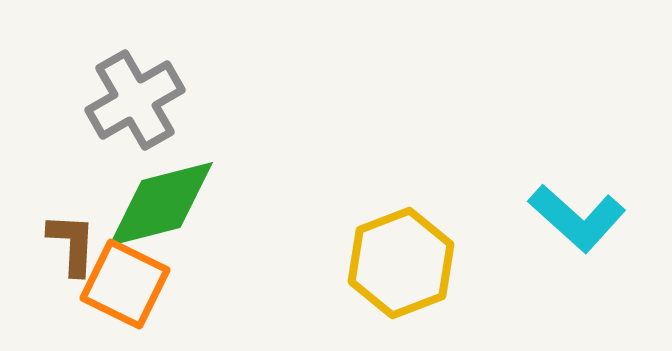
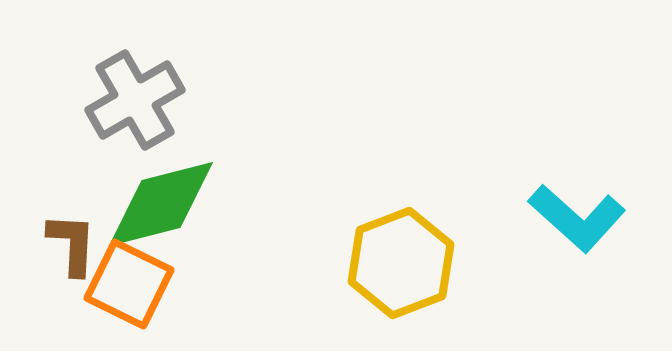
orange square: moved 4 px right
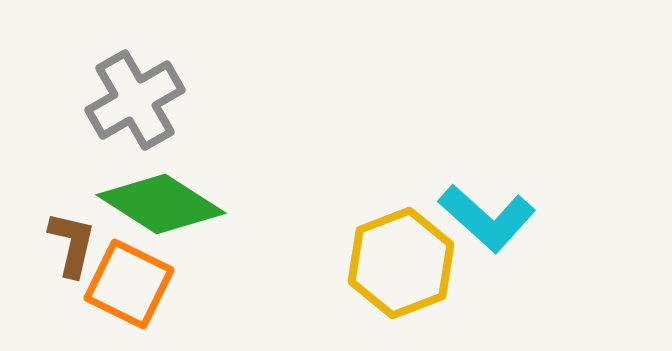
green diamond: rotated 47 degrees clockwise
cyan L-shape: moved 90 px left
brown L-shape: rotated 10 degrees clockwise
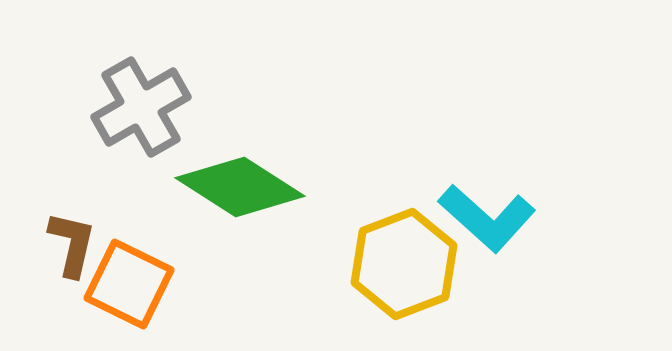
gray cross: moved 6 px right, 7 px down
green diamond: moved 79 px right, 17 px up
yellow hexagon: moved 3 px right, 1 px down
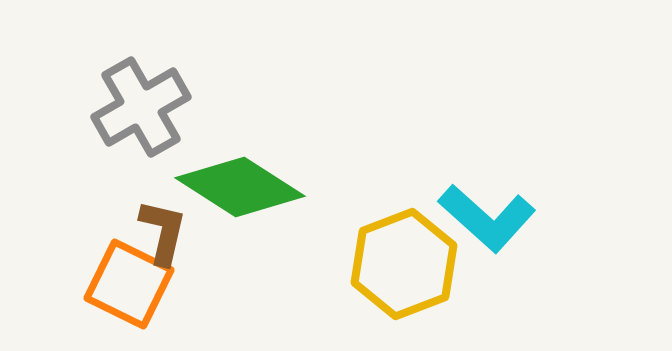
brown L-shape: moved 91 px right, 12 px up
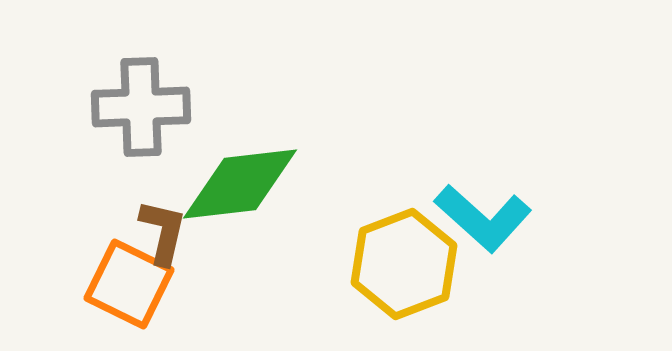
gray cross: rotated 28 degrees clockwise
green diamond: moved 3 px up; rotated 39 degrees counterclockwise
cyan L-shape: moved 4 px left
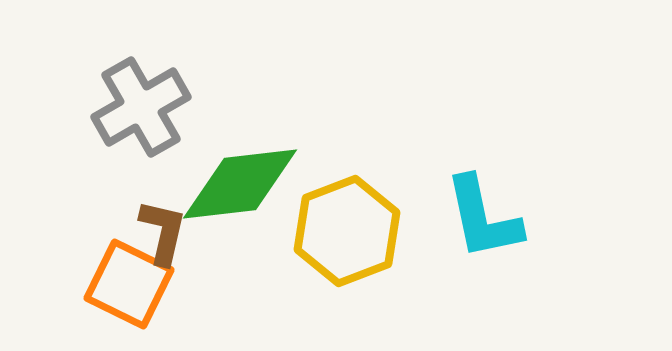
gray cross: rotated 28 degrees counterclockwise
cyan L-shape: rotated 36 degrees clockwise
yellow hexagon: moved 57 px left, 33 px up
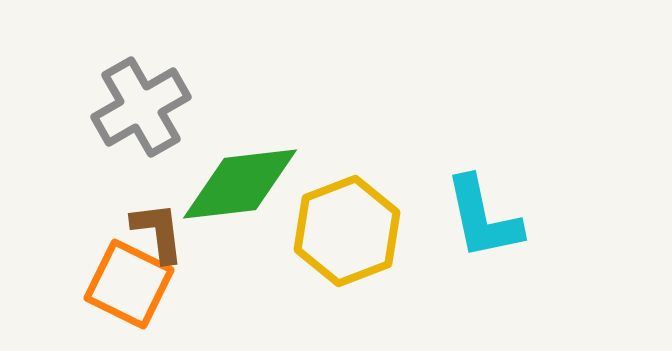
brown L-shape: moved 5 px left; rotated 20 degrees counterclockwise
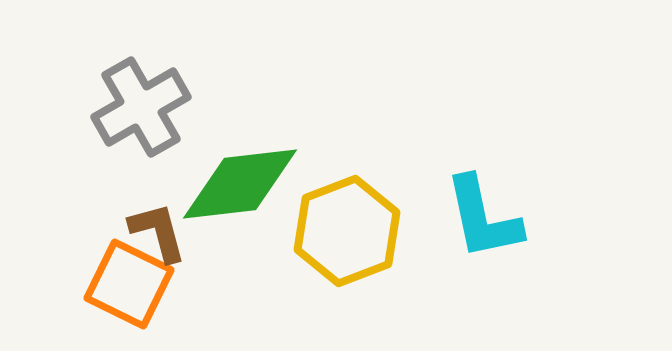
brown L-shape: rotated 8 degrees counterclockwise
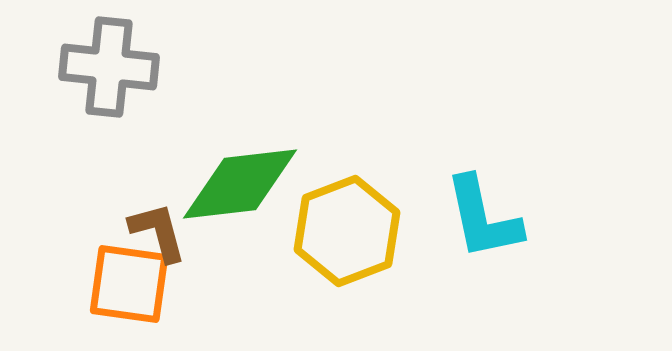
gray cross: moved 32 px left, 40 px up; rotated 36 degrees clockwise
orange square: rotated 18 degrees counterclockwise
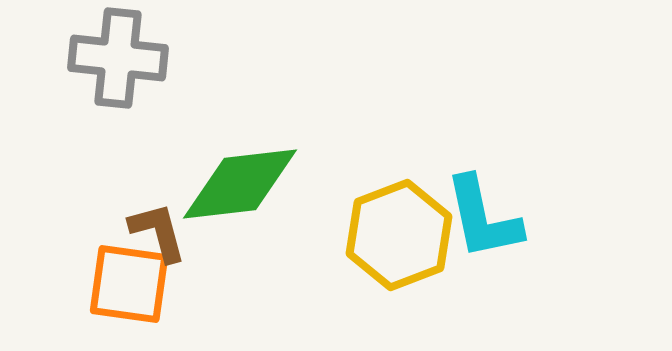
gray cross: moved 9 px right, 9 px up
yellow hexagon: moved 52 px right, 4 px down
